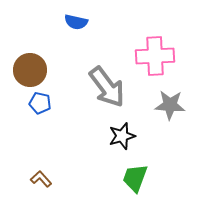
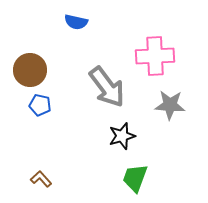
blue pentagon: moved 2 px down
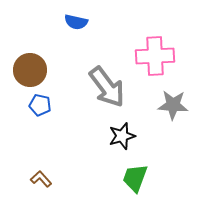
gray star: moved 3 px right
